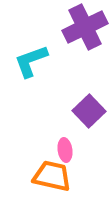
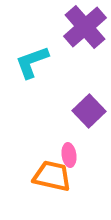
purple cross: rotated 15 degrees counterclockwise
cyan L-shape: moved 1 px right, 1 px down
pink ellipse: moved 4 px right, 5 px down
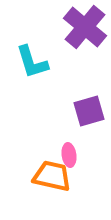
purple cross: rotated 9 degrees counterclockwise
cyan L-shape: rotated 87 degrees counterclockwise
purple square: rotated 28 degrees clockwise
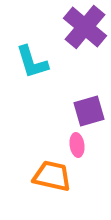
pink ellipse: moved 8 px right, 10 px up
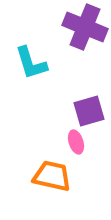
purple cross: rotated 18 degrees counterclockwise
cyan L-shape: moved 1 px left, 1 px down
pink ellipse: moved 1 px left, 3 px up; rotated 10 degrees counterclockwise
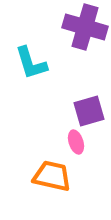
purple cross: rotated 6 degrees counterclockwise
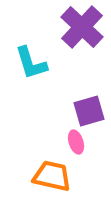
purple cross: moved 3 px left; rotated 27 degrees clockwise
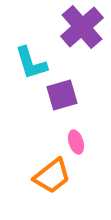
purple cross: rotated 6 degrees clockwise
purple square: moved 27 px left, 16 px up
orange trapezoid: rotated 129 degrees clockwise
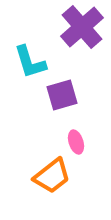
cyan L-shape: moved 1 px left, 1 px up
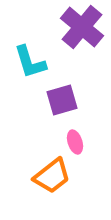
purple cross: rotated 9 degrees counterclockwise
purple square: moved 5 px down
pink ellipse: moved 1 px left
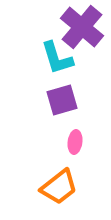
cyan L-shape: moved 27 px right, 4 px up
pink ellipse: rotated 25 degrees clockwise
orange trapezoid: moved 7 px right, 11 px down
